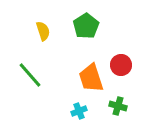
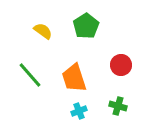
yellow semicircle: rotated 36 degrees counterclockwise
orange trapezoid: moved 17 px left
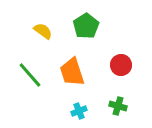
orange trapezoid: moved 2 px left, 6 px up
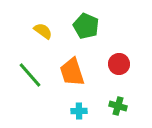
green pentagon: rotated 15 degrees counterclockwise
red circle: moved 2 px left, 1 px up
cyan cross: rotated 21 degrees clockwise
